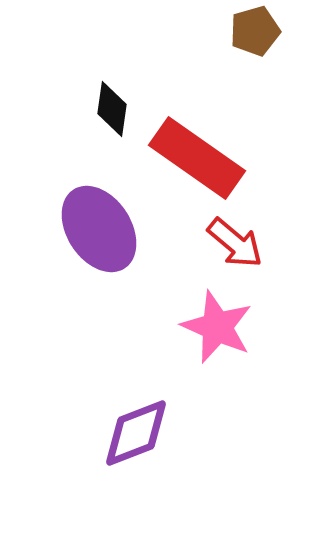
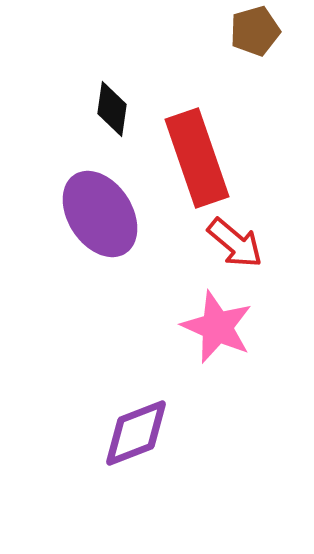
red rectangle: rotated 36 degrees clockwise
purple ellipse: moved 1 px right, 15 px up
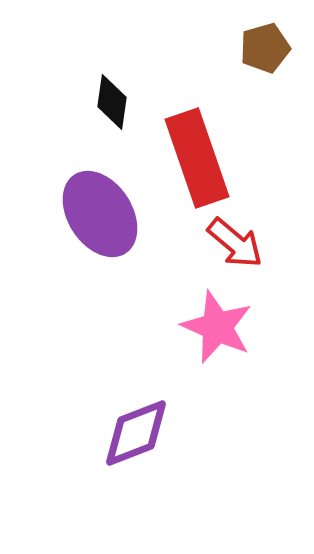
brown pentagon: moved 10 px right, 17 px down
black diamond: moved 7 px up
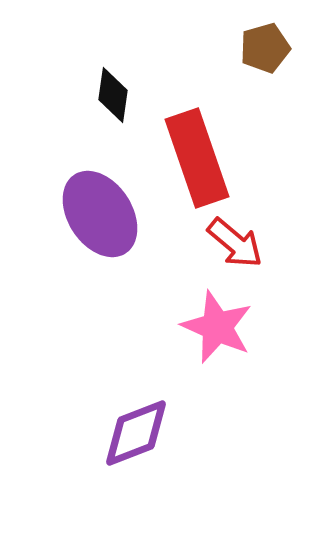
black diamond: moved 1 px right, 7 px up
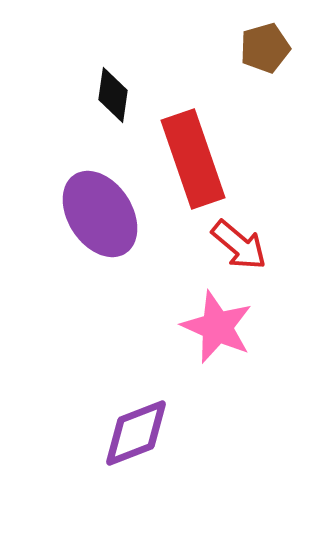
red rectangle: moved 4 px left, 1 px down
red arrow: moved 4 px right, 2 px down
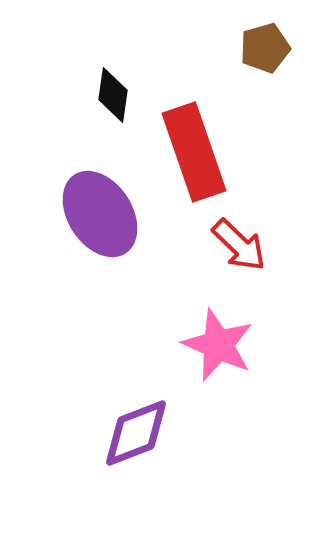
red rectangle: moved 1 px right, 7 px up
red arrow: rotated 4 degrees clockwise
pink star: moved 1 px right, 18 px down
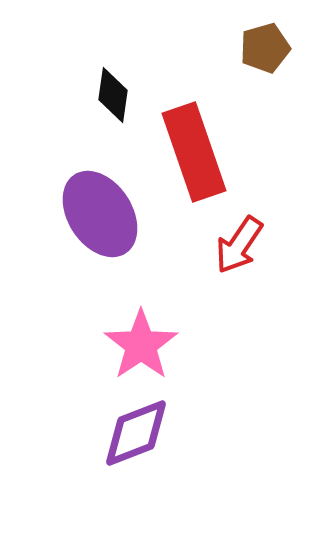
red arrow: rotated 80 degrees clockwise
pink star: moved 77 px left; rotated 14 degrees clockwise
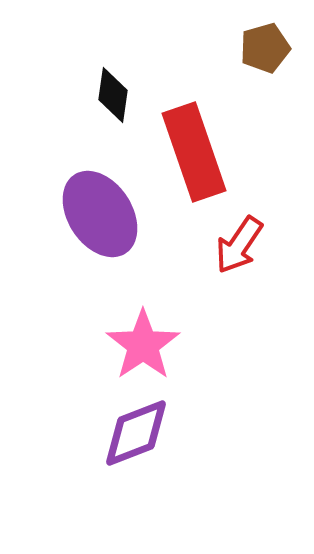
pink star: moved 2 px right
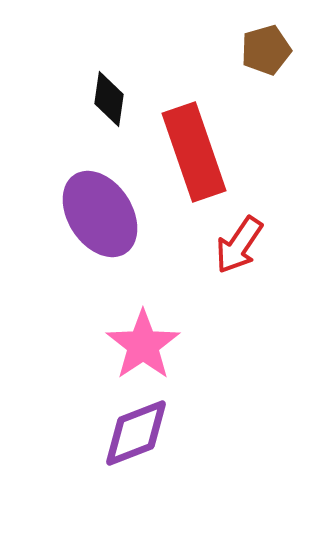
brown pentagon: moved 1 px right, 2 px down
black diamond: moved 4 px left, 4 px down
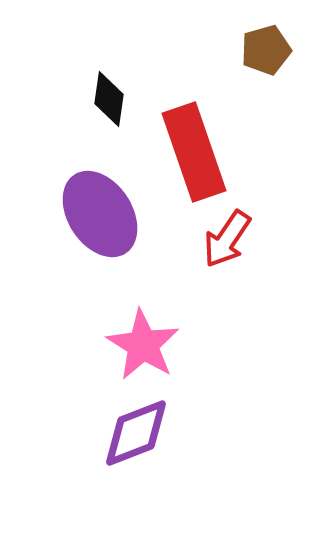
red arrow: moved 12 px left, 6 px up
pink star: rotated 6 degrees counterclockwise
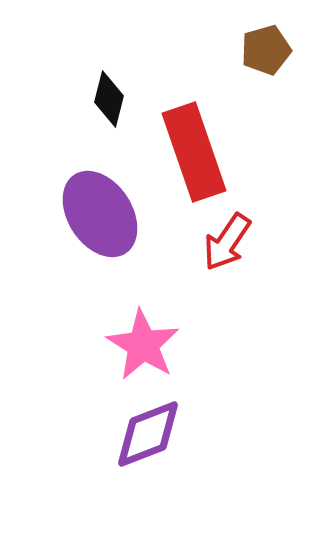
black diamond: rotated 6 degrees clockwise
red arrow: moved 3 px down
purple diamond: moved 12 px right, 1 px down
